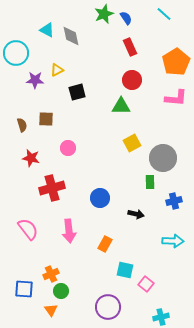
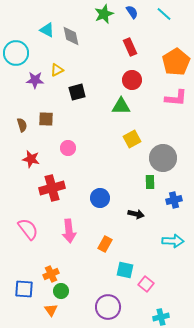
blue semicircle: moved 6 px right, 6 px up
yellow square: moved 4 px up
red star: moved 1 px down
blue cross: moved 1 px up
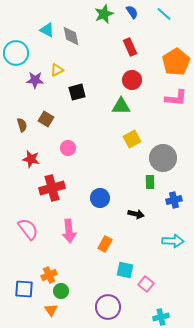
brown square: rotated 28 degrees clockwise
orange cross: moved 2 px left, 1 px down
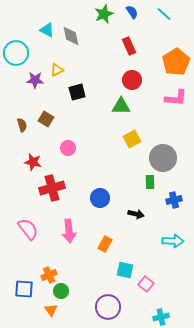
red rectangle: moved 1 px left, 1 px up
red star: moved 2 px right, 3 px down
